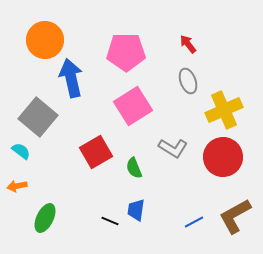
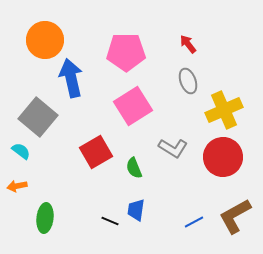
green ellipse: rotated 20 degrees counterclockwise
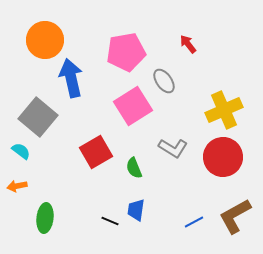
pink pentagon: rotated 9 degrees counterclockwise
gray ellipse: moved 24 px left; rotated 15 degrees counterclockwise
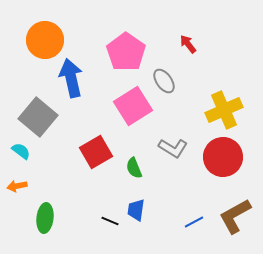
pink pentagon: rotated 27 degrees counterclockwise
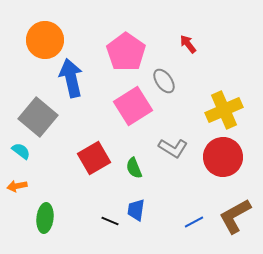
red square: moved 2 px left, 6 px down
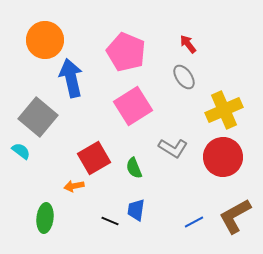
pink pentagon: rotated 12 degrees counterclockwise
gray ellipse: moved 20 px right, 4 px up
orange arrow: moved 57 px right
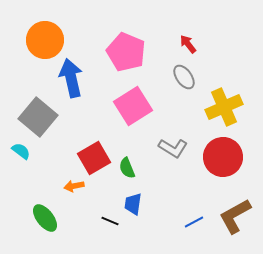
yellow cross: moved 3 px up
green semicircle: moved 7 px left
blue trapezoid: moved 3 px left, 6 px up
green ellipse: rotated 44 degrees counterclockwise
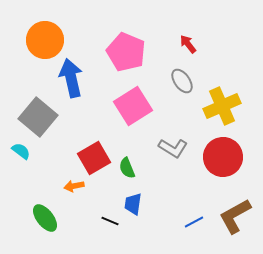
gray ellipse: moved 2 px left, 4 px down
yellow cross: moved 2 px left, 1 px up
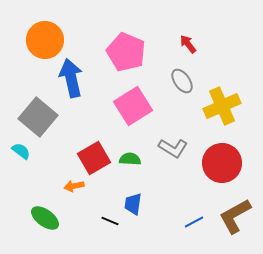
red circle: moved 1 px left, 6 px down
green semicircle: moved 3 px right, 9 px up; rotated 115 degrees clockwise
green ellipse: rotated 16 degrees counterclockwise
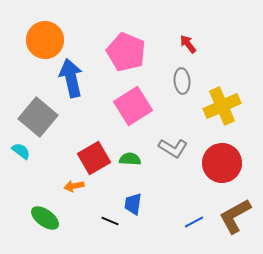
gray ellipse: rotated 30 degrees clockwise
